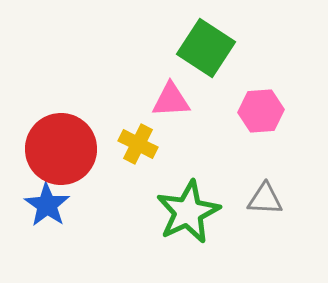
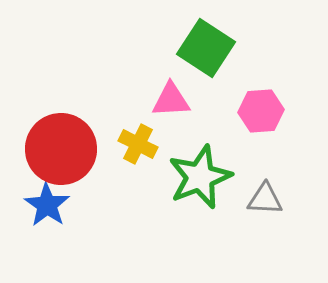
green star: moved 12 px right, 35 px up; rotated 4 degrees clockwise
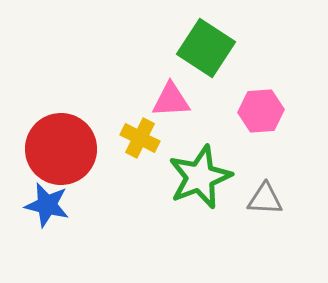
yellow cross: moved 2 px right, 6 px up
blue star: rotated 21 degrees counterclockwise
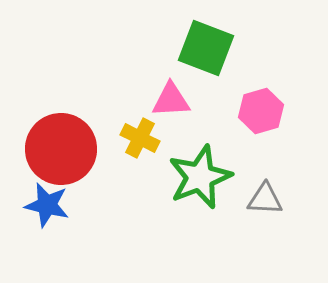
green square: rotated 12 degrees counterclockwise
pink hexagon: rotated 12 degrees counterclockwise
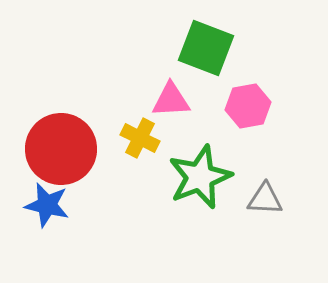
pink hexagon: moved 13 px left, 5 px up; rotated 6 degrees clockwise
